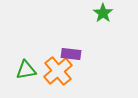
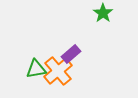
purple rectangle: rotated 48 degrees counterclockwise
green triangle: moved 10 px right, 1 px up
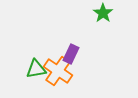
purple rectangle: rotated 24 degrees counterclockwise
orange cross: rotated 16 degrees counterclockwise
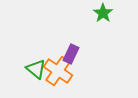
green triangle: rotated 50 degrees clockwise
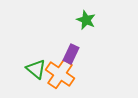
green star: moved 17 px left, 7 px down; rotated 12 degrees counterclockwise
orange cross: moved 2 px right, 3 px down
